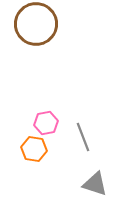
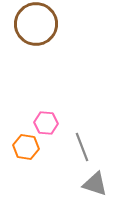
pink hexagon: rotated 15 degrees clockwise
gray line: moved 1 px left, 10 px down
orange hexagon: moved 8 px left, 2 px up
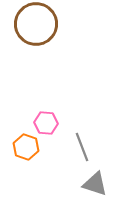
orange hexagon: rotated 10 degrees clockwise
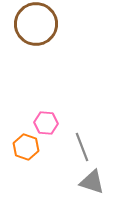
gray triangle: moved 3 px left, 2 px up
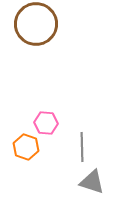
gray line: rotated 20 degrees clockwise
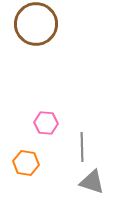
orange hexagon: moved 16 px down; rotated 10 degrees counterclockwise
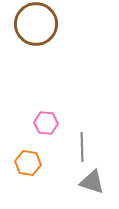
orange hexagon: moved 2 px right
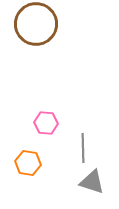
gray line: moved 1 px right, 1 px down
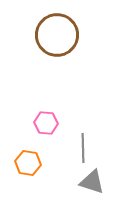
brown circle: moved 21 px right, 11 px down
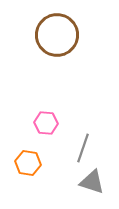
gray line: rotated 20 degrees clockwise
